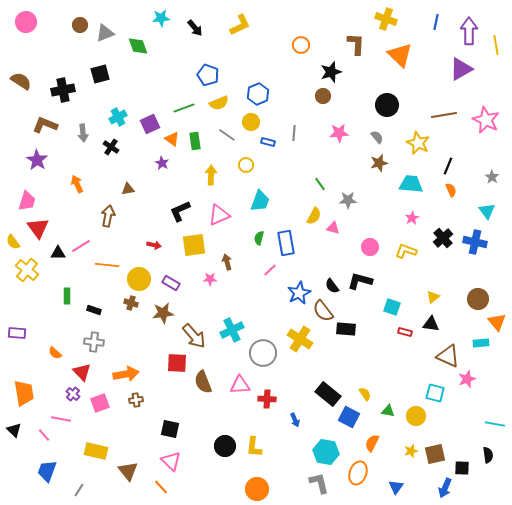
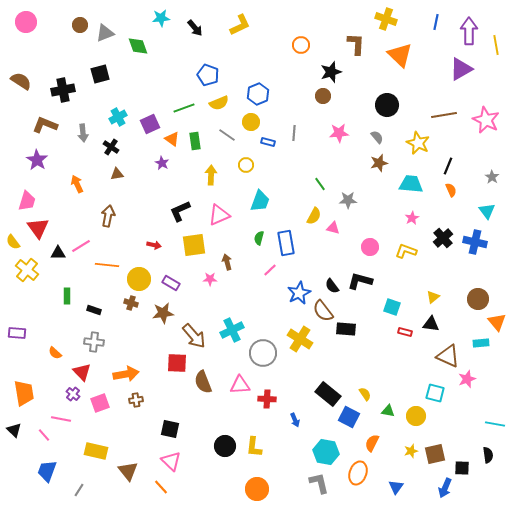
brown triangle at (128, 189): moved 11 px left, 15 px up
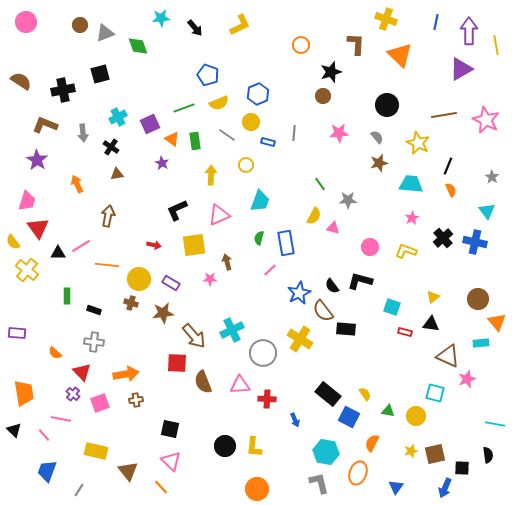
black L-shape at (180, 211): moved 3 px left, 1 px up
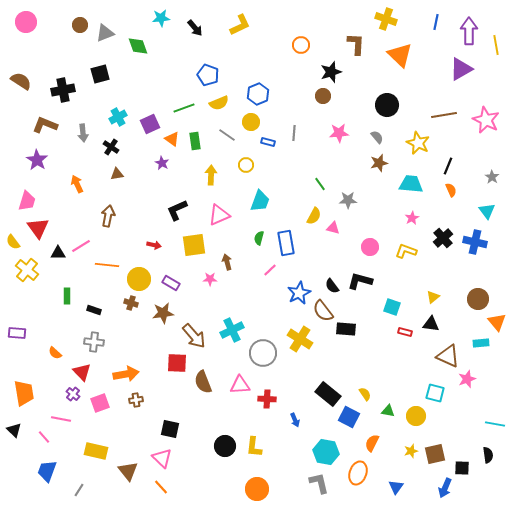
pink line at (44, 435): moved 2 px down
pink triangle at (171, 461): moved 9 px left, 3 px up
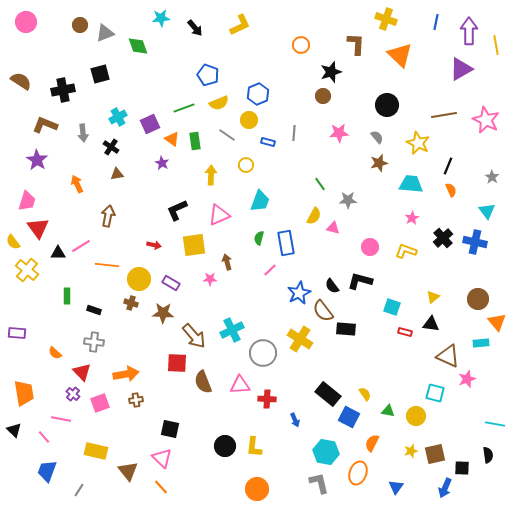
yellow circle at (251, 122): moved 2 px left, 2 px up
brown star at (163, 313): rotated 10 degrees clockwise
